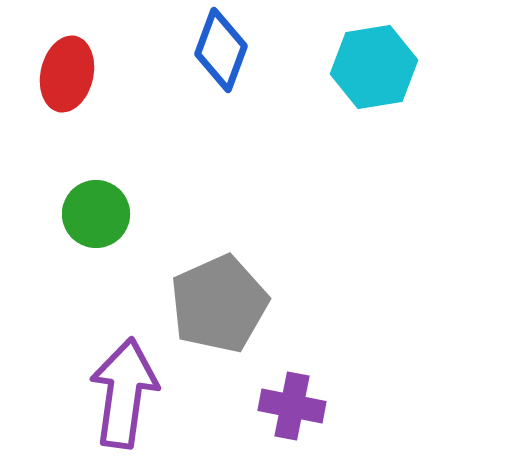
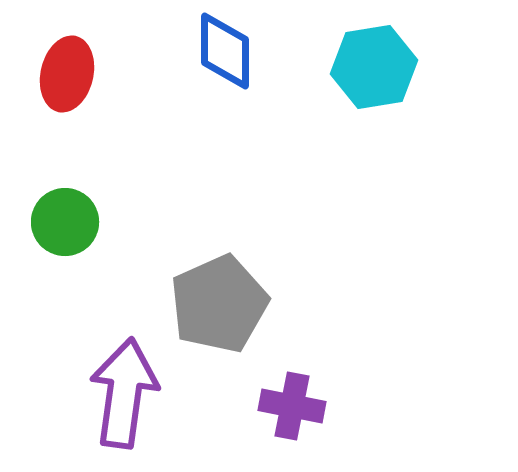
blue diamond: moved 4 px right, 1 px down; rotated 20 degrees counterclockwise
green circle: moved 31 px left, 8 px down
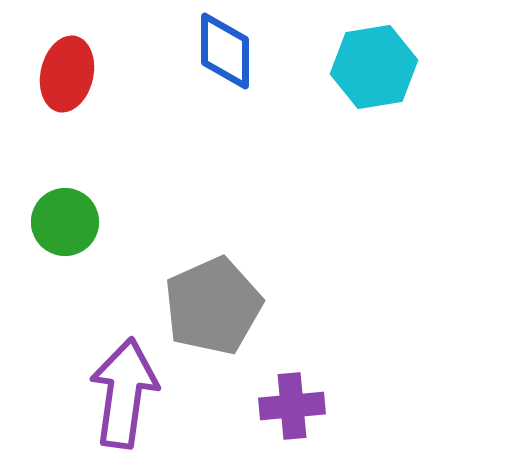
gray pentagon: moved 6 px left, 2 px down
purple cross: rotated 16 degrees counterclockwise
